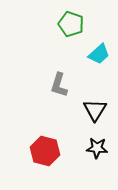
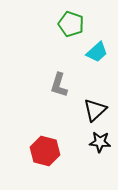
cyan trapezoid: moved 2 px left, 2 px up
black triangle: rotated 15 degrees clockwise
black star: moved 3 px right, 6 px up
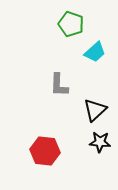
cyan trapezoid: moved 2 px left
gray L-shape: rotated 15 degrees counterclockwise
red hexagon: rotated 8 degrees counterclockwise
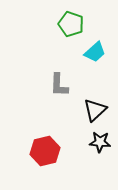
red hexagon: rotated 20 degrees counterclockwise
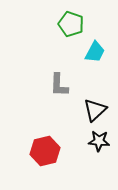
cyan trapezoid: rotated 20 degrees counterclockwise
black star: moved 1 px left, 1 px up
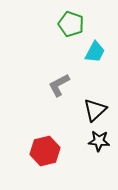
gray L-shape: rotated 60 degrees clockwise
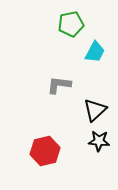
green pentagon: rotated 30 degrees counterclockwise
gray L-shape: rotated 35 degrees clockwise
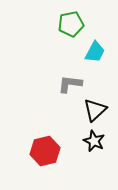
gray L-shape: moved 11 px right, 1 px up
black star: moved 5 px left; rotated 20 degrees clockwise
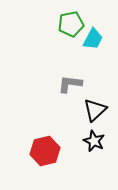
cyan trapezoid: moved 2 px left, 13 px up
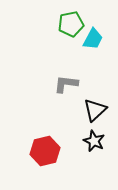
gray L-shape: moved 4 px left
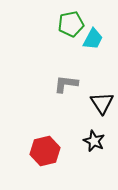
black triangle: moved 7 px right, 7 px up; rotated 20 degrees counterclockwise
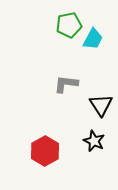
green pentagon: moved 2 px left, 1 px down
black triangle: moved 1 px left, 2 px down
red hexagon: rotated 16 degrees counterclockwise
